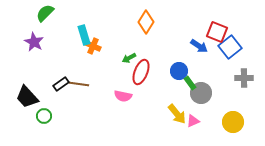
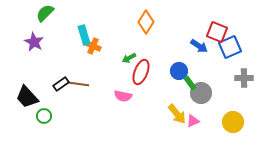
blue square: rotated 15 degrees clockwise
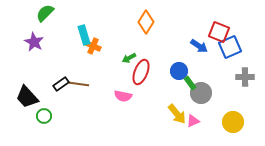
red square: moved 2 px right
gray cross: moved 1 px right, 1 px up
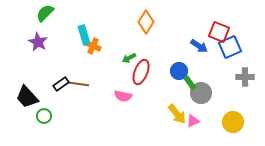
purple star: moved 4 px right
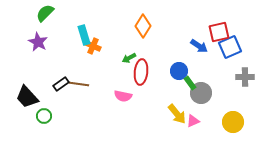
orange diamond: moved 3 px left, 4 px down
red square: rotated 35 degrees counterclockwise
red ellipse: rotated 15 degrees counterclockwise
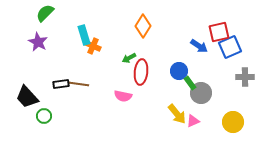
black rectangle: rotated 28 degrees clockwise
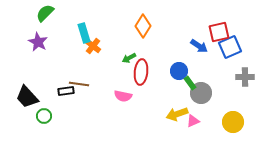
cyan rectangle: moved 2 px up
orange cross: rotated 14 degrees clockwise
black rectangle: moved 5 px right, 7 px down
yellow arrow: rotated 110 degrees clockwise
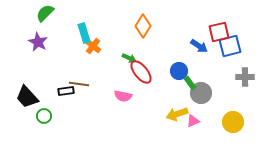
blue square: moved 1 px up; rotated 10 degrees clockwise
green arrow: rotated 128 degrees counterclockwise
red ellipse: rotated 45 degrees counterclockwise
